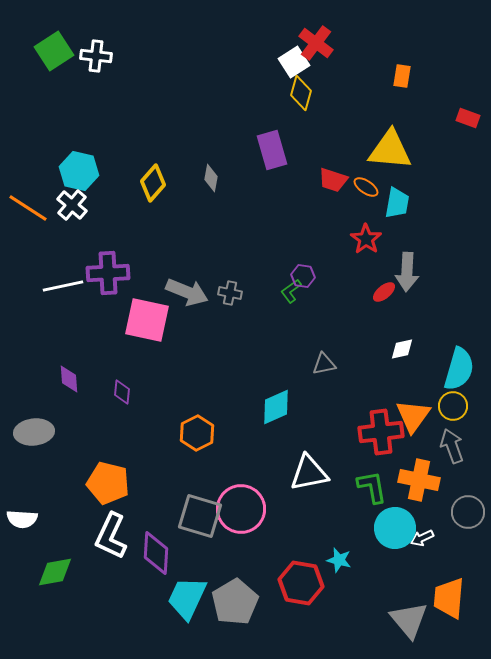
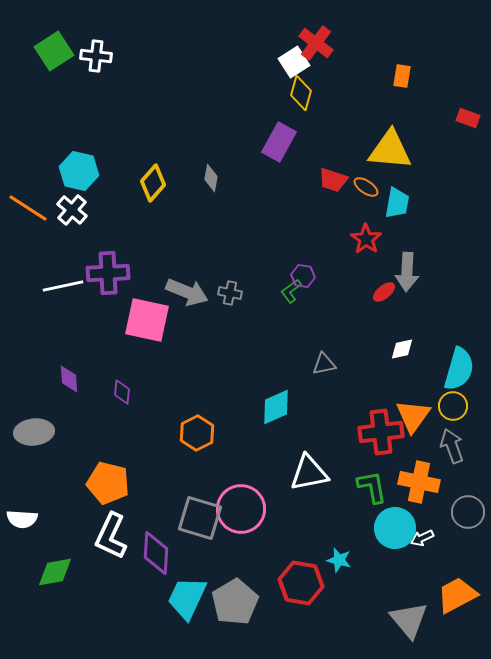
purple rectangle at (272, 150): moved 7 px right, 8 px up; rotated 45 degrees clockwise
white cross at (72, 205): moved 5 px down
orange cross at (419, 480): moved 2 px down
gray square at (200, 516): moved 2 px down
orange trapezoid at (449, 598): moved 8 px right, 3 px up; rotated 57 degrees clockwise
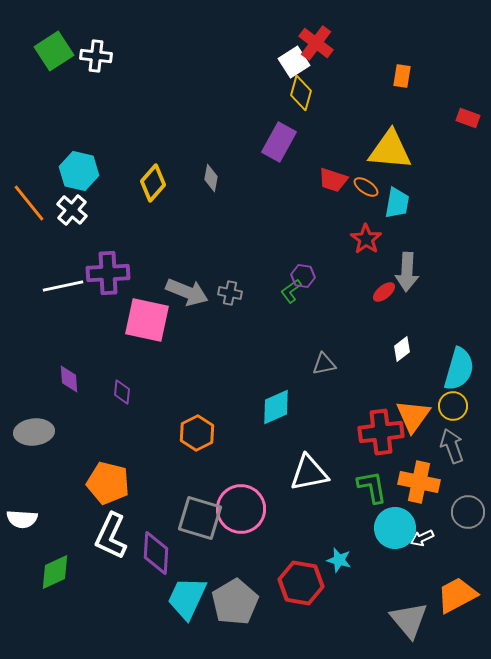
orange line at (28, 208): moved 1 px right, 5 px up; rotated 18 degrees clockwise
white diamond at (402, 349): rotated 25 degrees counterclockwise
green diamond at (55, 572): rotated 15 degrees counterclockwise
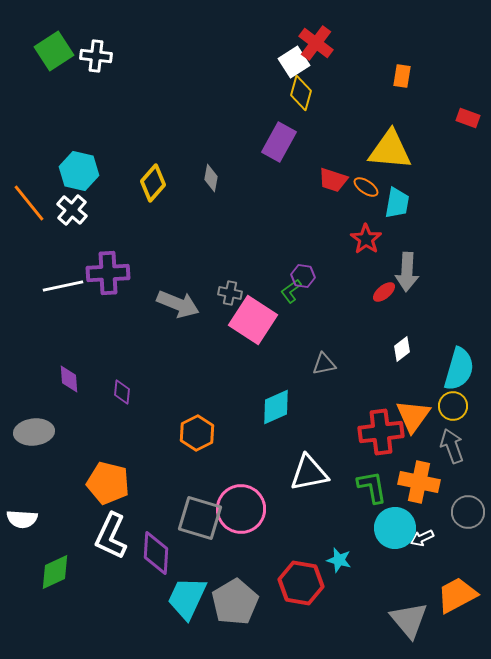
gray arrow at (187, 292): moved 9 px left, 12 px down
pink square at (147, 320): moved 106 px right; rotated 21 degrees clockwise
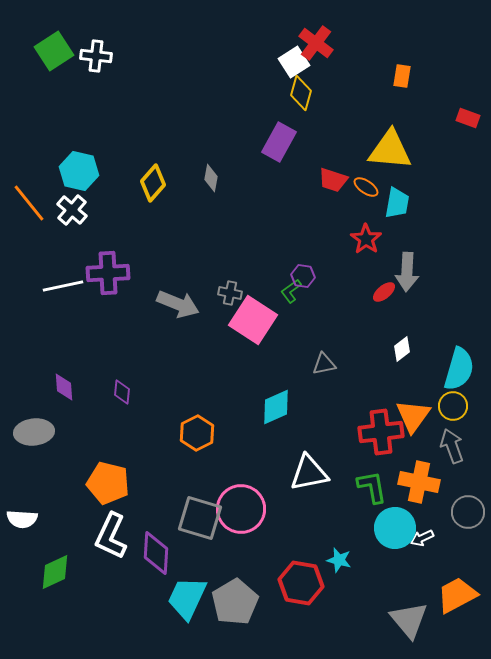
purple diamond at (69, 379): moved 5 px left, 8 px down
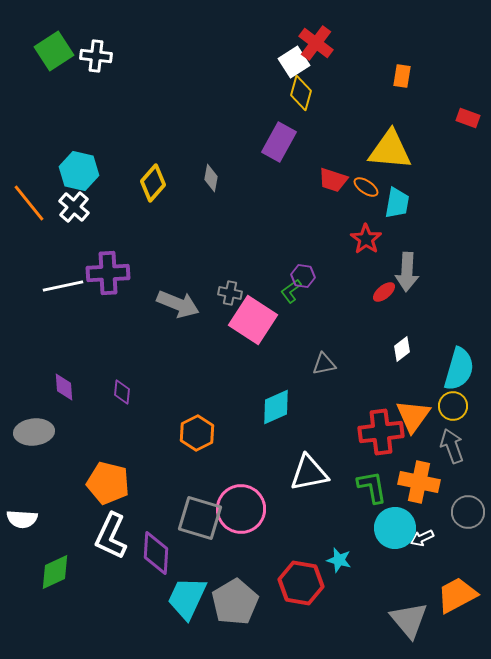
white cross at (72, 210): moved 2 px right, 3 px up
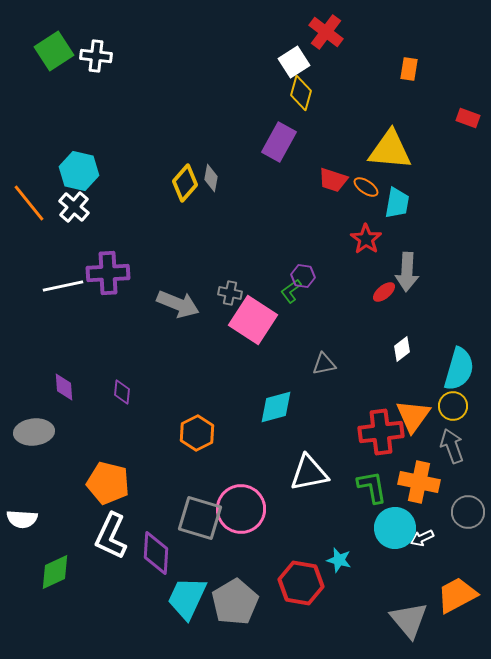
red cross at (316, 43): moved 10 px right, 11 px up
orange rectangle at (402, 76): moved 7 px right, 7 px up
yellow diamond at (153, 183): moved 32 px right
cyan diamond at (276, 407): rotated 9 degrees clockwise
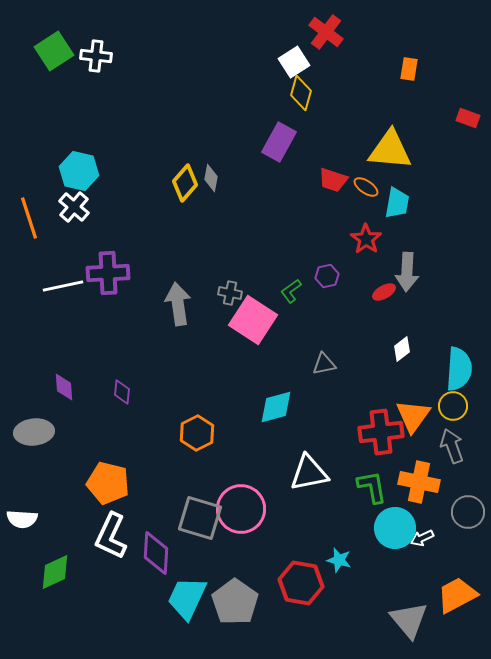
orange line at (29, 203): moved 15 px down; rotated 21 degrees clockwise
purple hexagon at (303, 276): moved 24 px right; rotated 20 degrees counterclockwise
red ellipse at (384, 292): rotated 10 degrees clockwise
gray arrow at (178, 304): rotated 120 degrees counterclockwise
cyan semicircle at (459, 369): rotated 12 degrees counterclockwise
gray pentagon at (235, 602): rotated 6 degrees counterclockwise
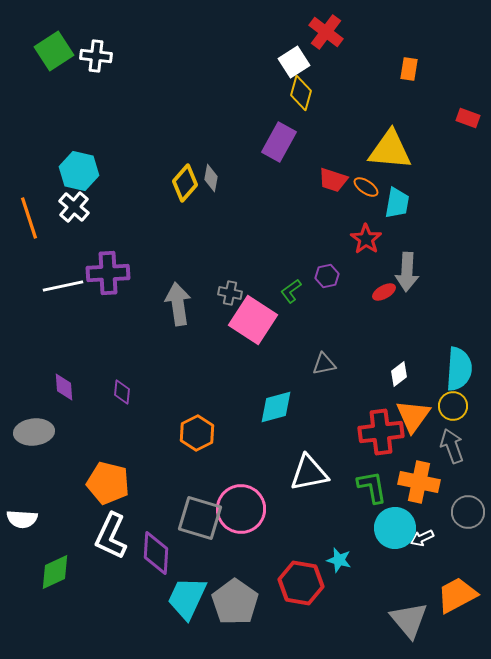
white diamond at (402, 349): moved 3 px left, 25 px down
